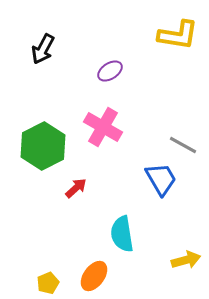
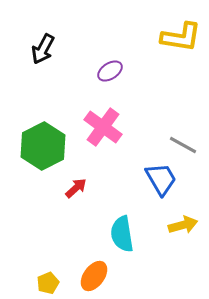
yellow L-shape: moved 3 px right, 2 px down
pink cross: rotated 6 degrees clockwise
yellow arrow: moved 3 px left, 35 px up
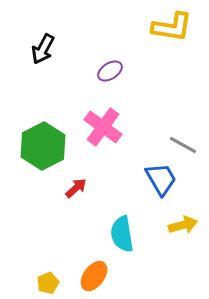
yellow L-shape: moved 9 px left, 10 px up
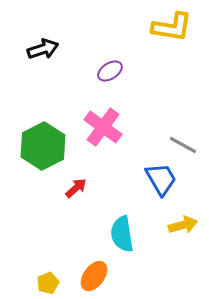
black arrow: rotated 136 degrees counterclockwise
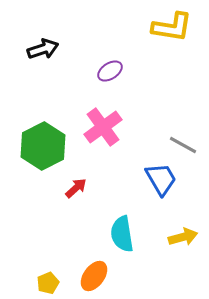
pink cross: rotated 18 degrees clockwise
yellow arrow: moved 12 px down
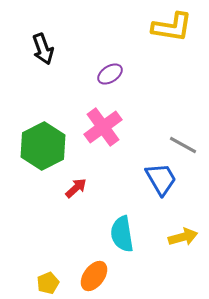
black arrow: rotated 88 degrees clockwise
purple ellipse: moved 3 px down
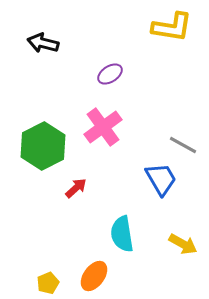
black arrow: moved 6 px up; rotated 124 degrees clockwise
yellow arrow: moved 7 px down; rotated 44 degrees clockwise
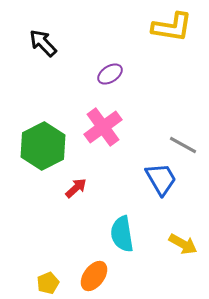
black arrow: rotated 32 degrees clockwise
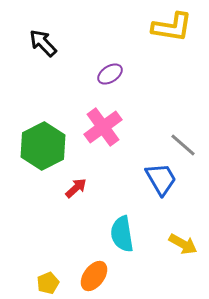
gray line: rotated 12 degrees clockwise
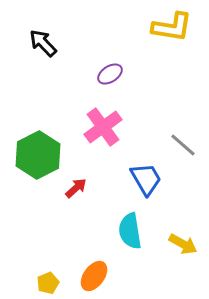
green hexagon: moved 5 px left, 9 px down
blue trapezoid: moved 15 px left
cyan semicircle: moved 8 px right, 3 px up
